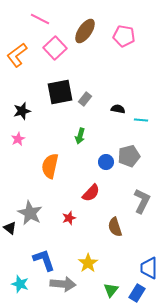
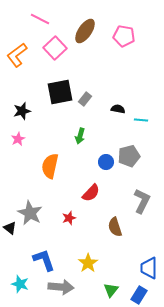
gray arrow: moved 2 px left, 3 px down
blue rectangle: moved 2 px right, 2 px down
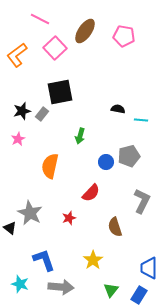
gray rectangle: moved 43 px left, 15 px down
yellow star: moved 5 px right, 3 px up
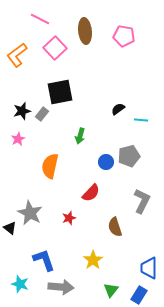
brown ellipse: rotated 40 degrees counterclockwise
black semicircle: rotated 48 degrees counterclockwise
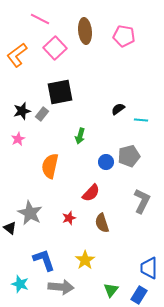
brown semicircle: moved 13 px left, 4 px up
yellow star: moved 8 px left
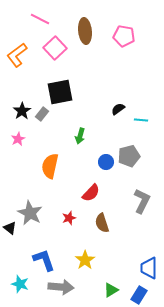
black star: rotated 18 degrees counterclockwise
green triangle: rotated 21 degrees clockwise
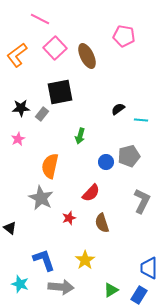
brown ellipse: moved 2 px right, 25 px down; rotated 20 degrees counterclockwise
black star: moved 1 px left, 3 px up; rotated 30 degrees clockwise
gray star: moved 11 px right, 15 px up
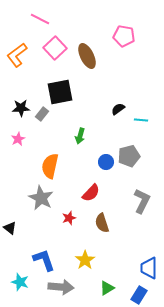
cyan star: moved 2 px up
green triangle: moved 4 px left, 2 px up
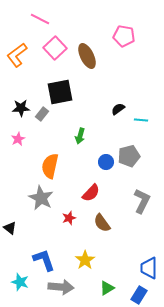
brown semicircle: rotated 18 degrees counterclockwise
